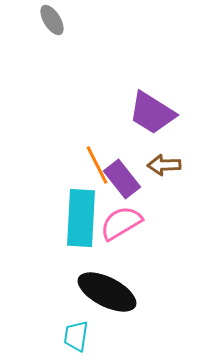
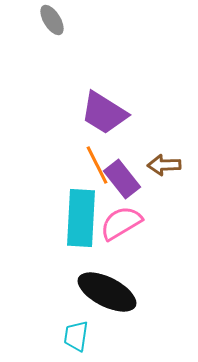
purple trapezoid: moved 48 px left
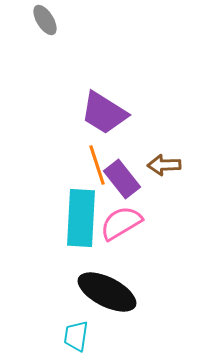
gray ellipse: moved 7 px left
orange line: rotated 9 degrees clockwise
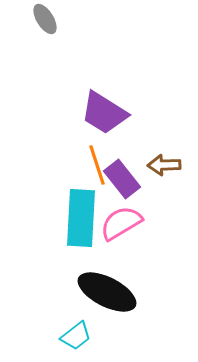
gray ellipse: moved 1 px up
cyan trapezoid: rotated 136 degrees counterclockwise
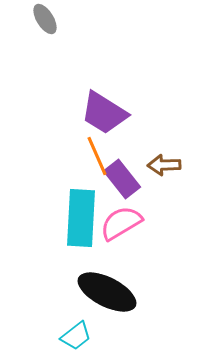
orange line: moved 9 px up; rotated 6 degrees counterclockwise
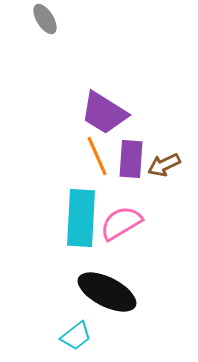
brown arrow: rotated 24 degrees counterclockwise
purple rectangle: moved 9 px right, 20 px up; rotated 42 degrees clockwise
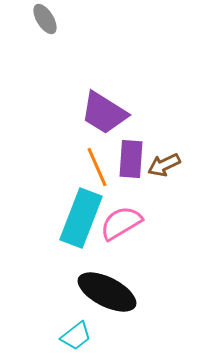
orange line: moved 11 px down
cyan rectangle: rotated 18 degrees clockwise
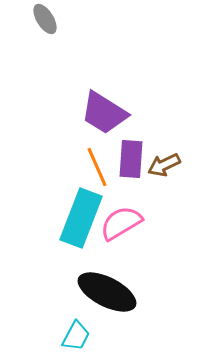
cyan trapezoid: rotated 24 degrees counterclockwise
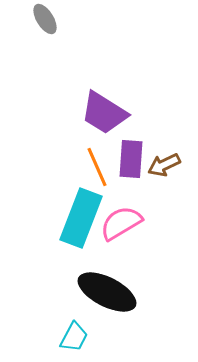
cyan trapezoid: moved 2 px left, 1 px down
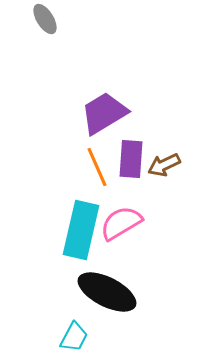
purple trapezoid: rotated 117 degrees clockwise
cyan rectangle: moved 12 px down; rotated 8 degrees counterclockwise
